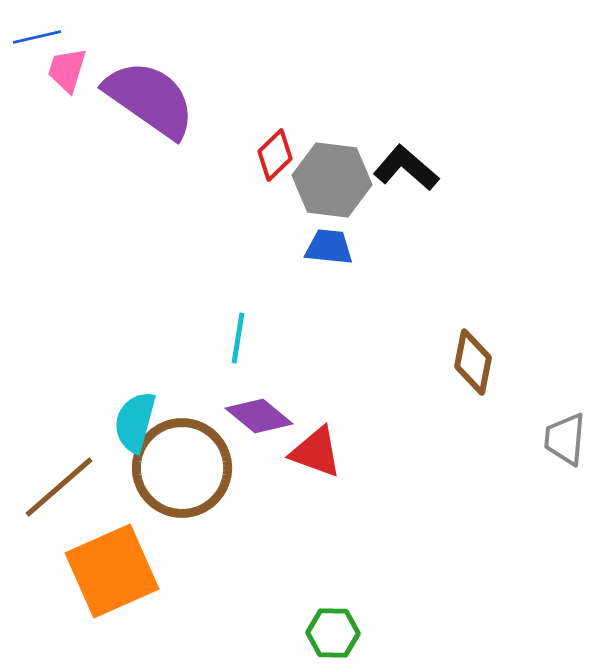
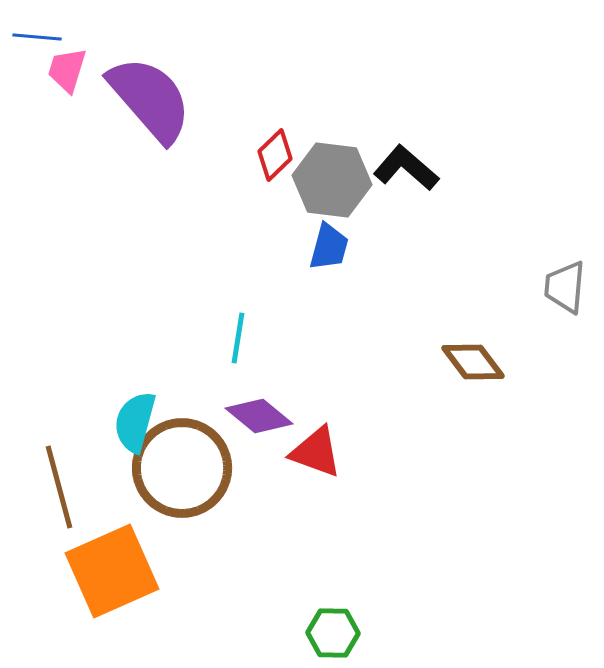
blue line: rotated 18 degrees clockwise
purple semicircle: rotated 14 degrees clockwise
blue trapezoid: rotated 99 degrees clockwise
brown diamond: rotated 48 degrees counterclockwise
gray trapezoid: moved 152 px up
brown line: rotated 64 degrees counterclockwise
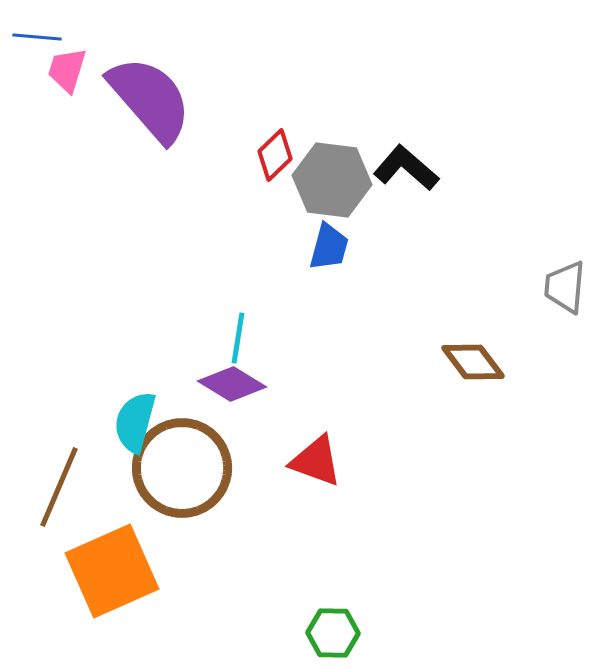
purple diamond: moved 27 px left, 32 px up; rotated 8 degrees counterclockwise
red triangle: moved 9 px down
brown line: rotated 38 degrees clockwise
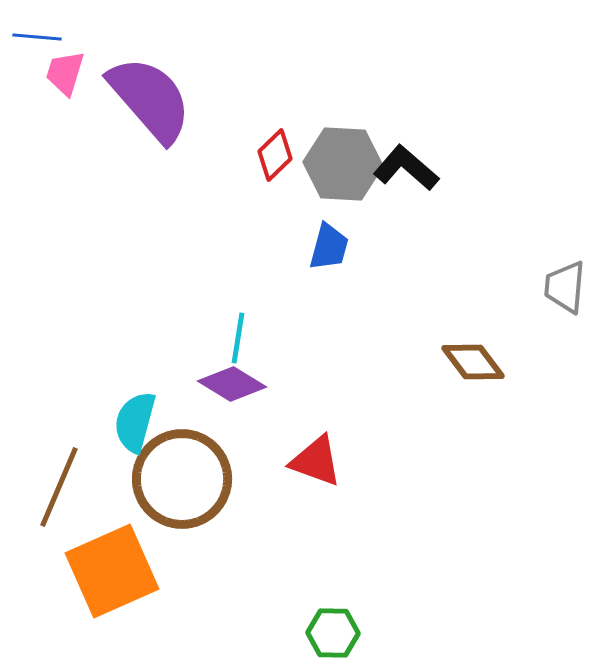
pink trapezoid: moved 2 px left, 3 px down
gray hexagon: moved 11 px right, 16 px up; rotated 4 degrees counterclockwise
brown circle: moved 11 px down
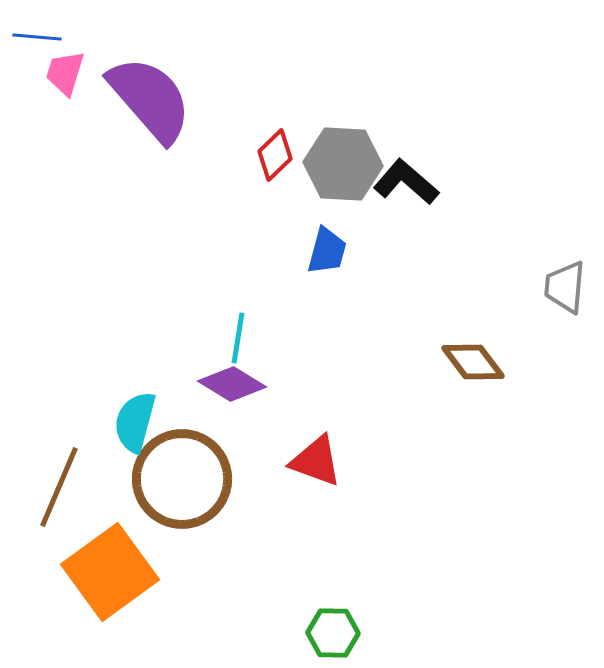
black L-shape: moved 14 px down
blue trapezoid: moved 2 px left, 4 px down
orange square: moved 2 px left, 1 px down; rotated 12 degrees counterclockwise
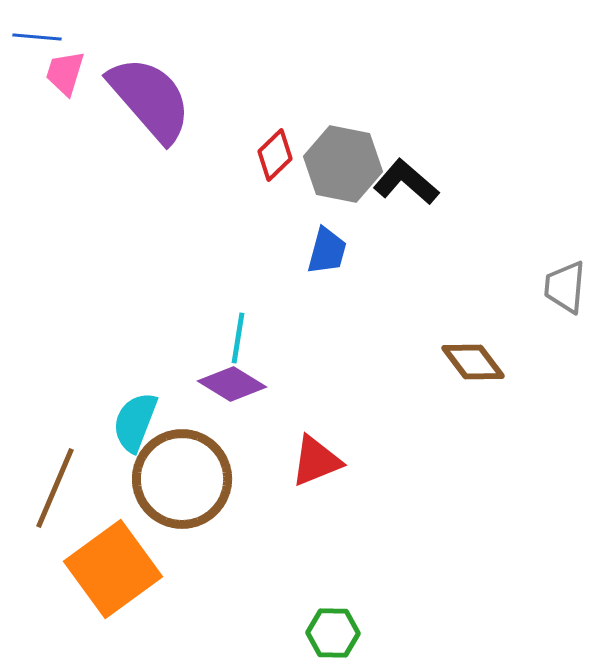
gray hexagon: rotated 8 degrees clockwise
cyan semicircle: rotated 6 degrees clockwise
red triangle: rotated 42 degrees counterclockwise
brown line: moved 4 px left, 1 px down
orange square: moved 3 px right, 3 px up
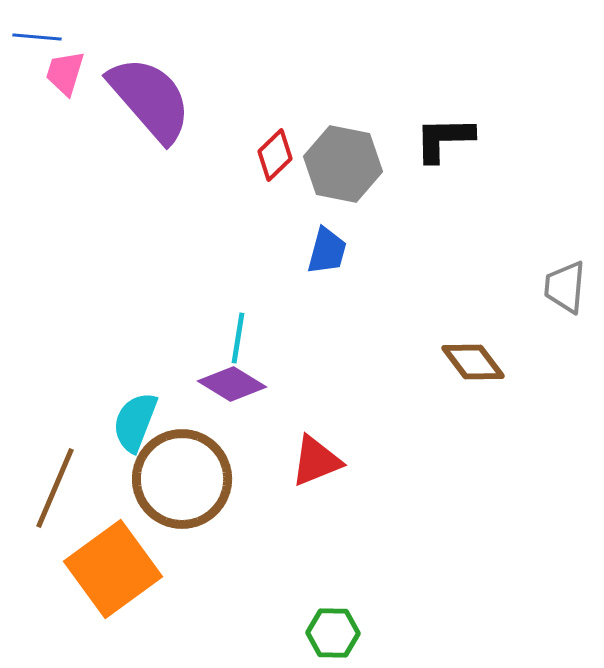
black L-shape: moved 38 px right, 43 px up; rotated 42 degrees counterclockwise
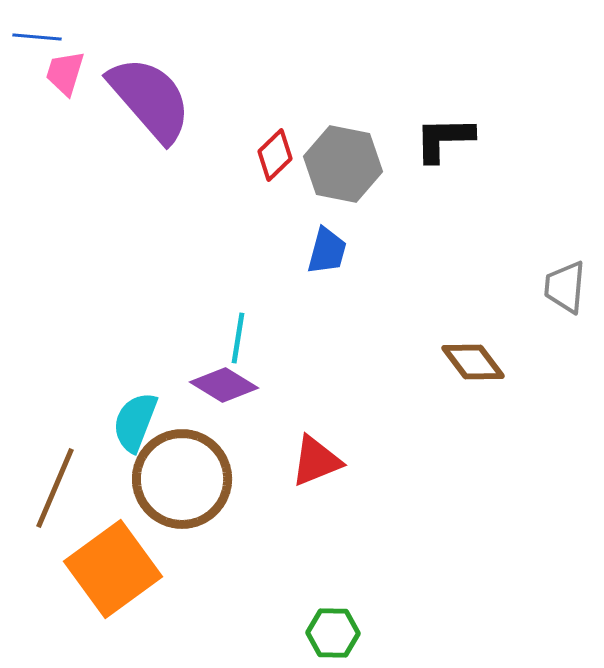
purple diamond: moved 8 px left, 1 px down
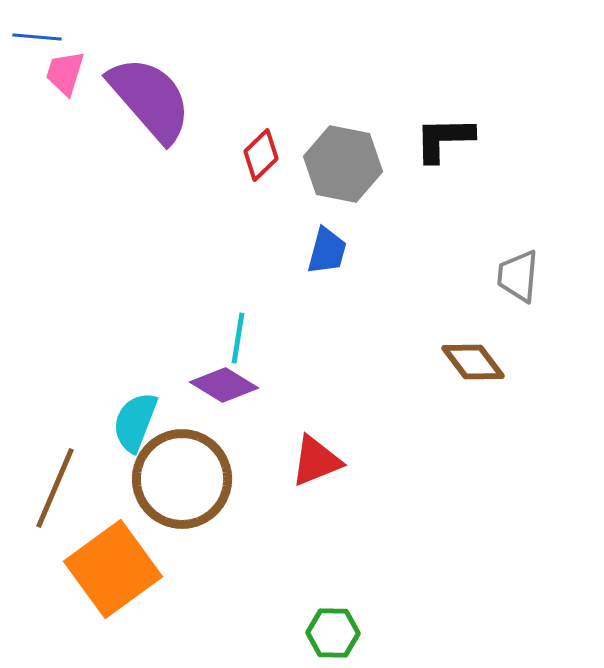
red diamond: moved 14 px left
gray trapezoid: moved 47 px left, 11 px up
